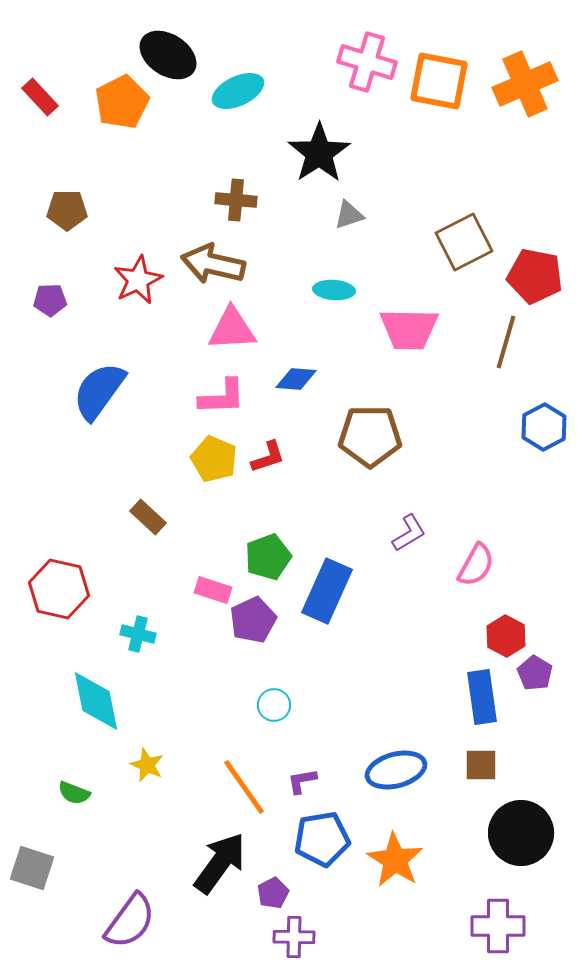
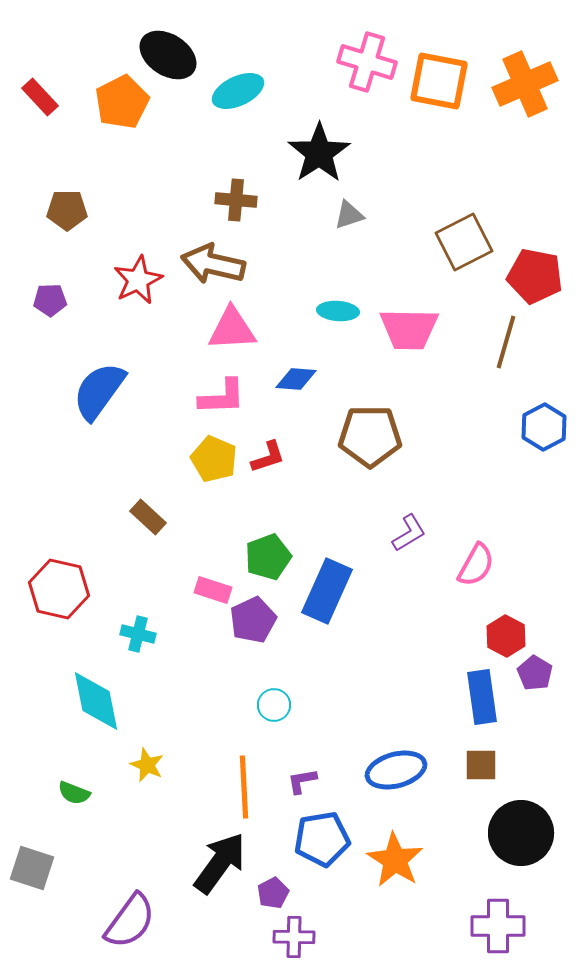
cyan ellipse at (334, 290): moved 4 px right, 21 px down
orange line at (244, 787): rotated 32 degrees clockwise
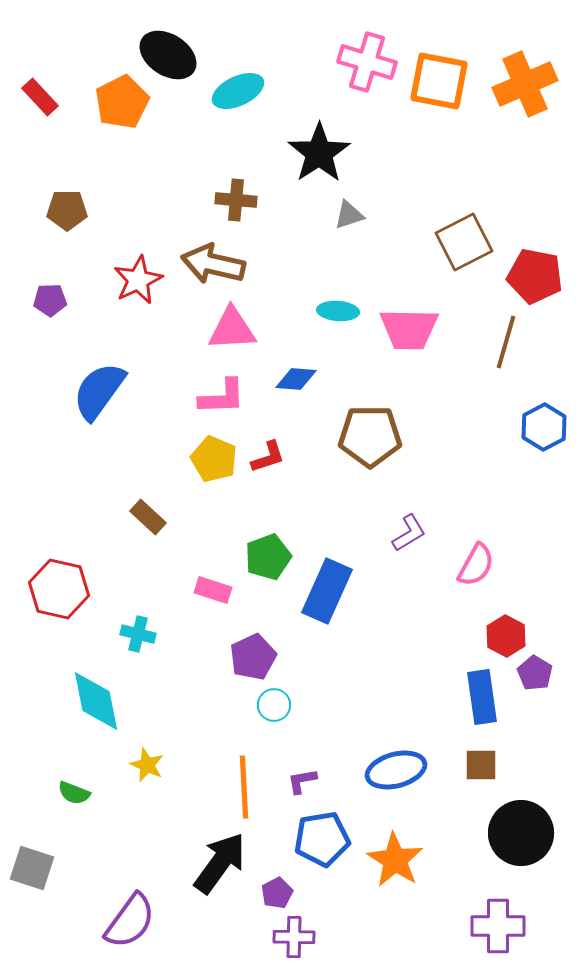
purple pentagon at (253, 620): moved 37 px down
purple pentagon at (273, 893): moved 4 px right
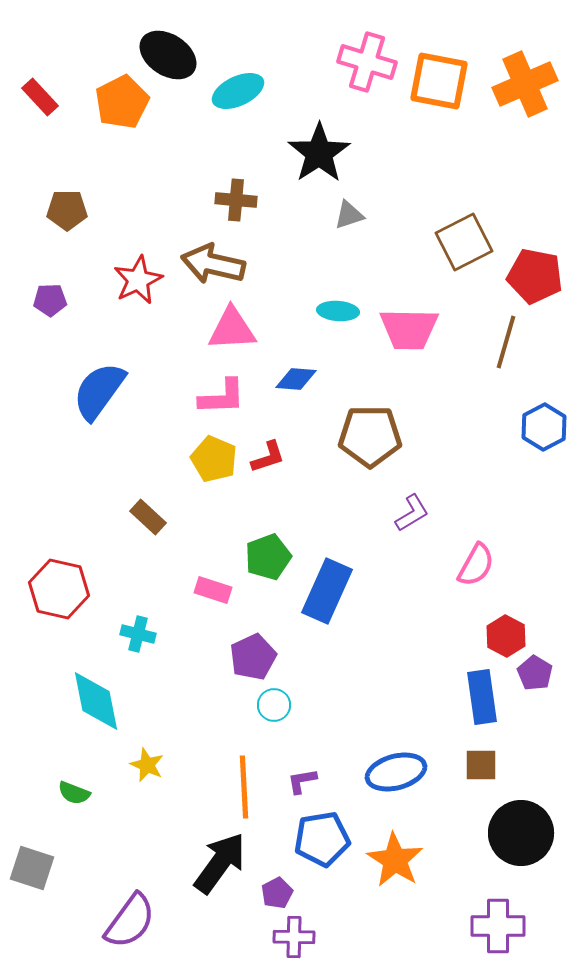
purple L-shape at (409, 533): moved 3 px right, 20 px up
blue ellipse at (396, 770): moved 2 px down
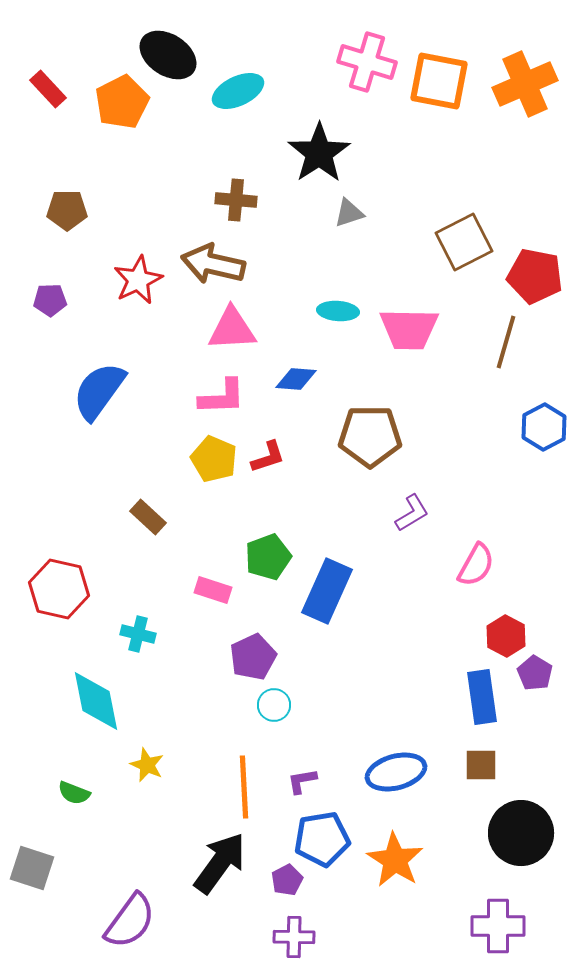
red rectangle at (40, 97): moved 8 px right, 8 px up
gray triangle at (349, 215): moved 2 px up
purple pentagon at (277, 893): moved 10 px right, 13 px up
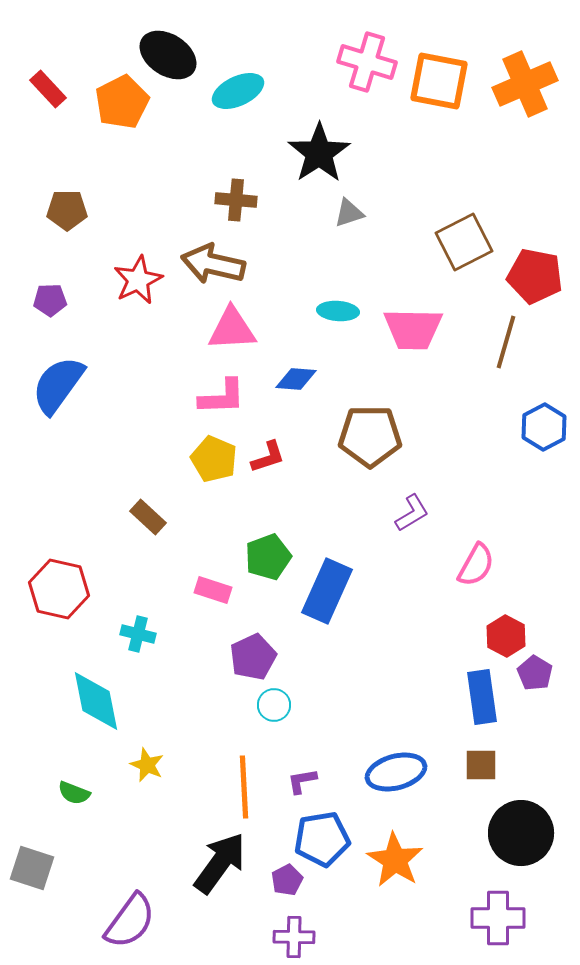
pink trapezoid at (409, 329): moved 4 px right
blue semicircle at (99, 391): moved 41 px left, 6 px up
purple cross at (498, 926): moved 8 px up
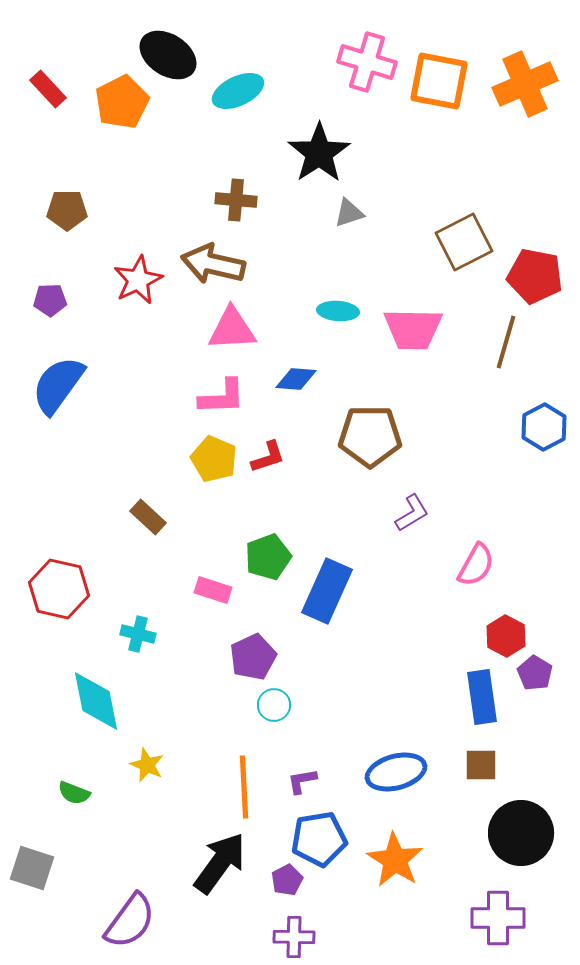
blue pentagon at (322, 839): moved 3 px left
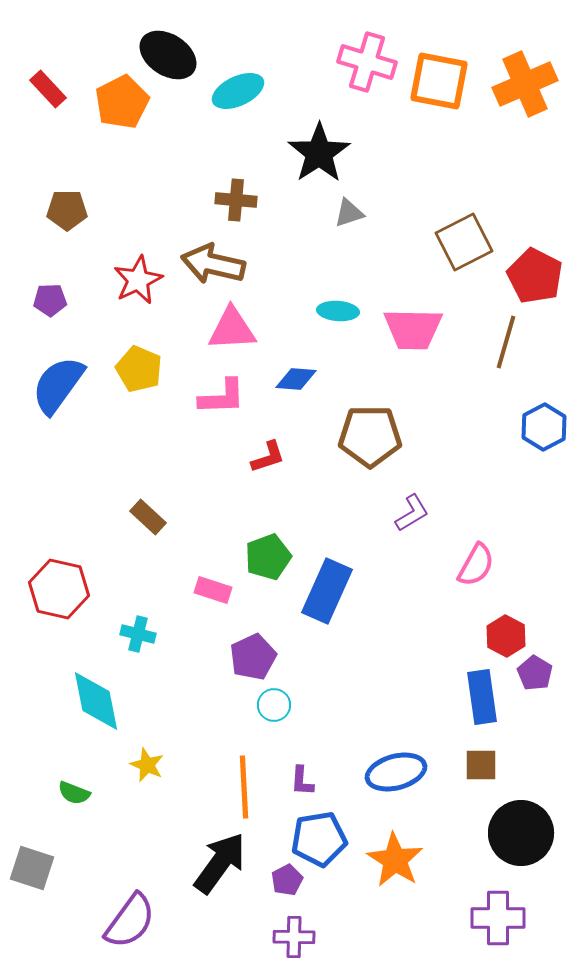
red pentagon at (535, 276): rotated 16 degrees clockwise
yellow pentagon at (214, 459): moved 75 px left, 90 px up
purple L-shape at (302, 781): rotated 76 degrees counterclockwise
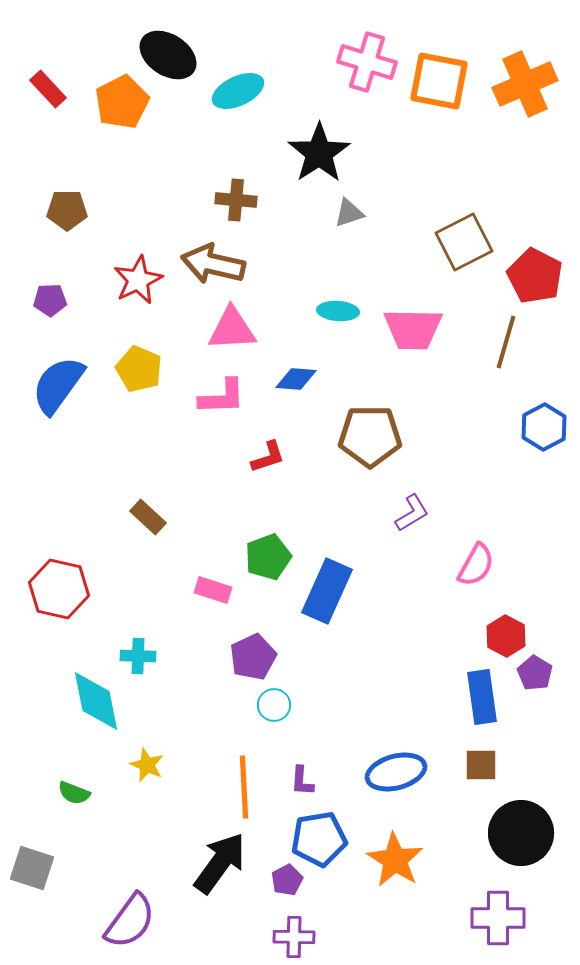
cyan cross at (138, 634): moved 22 px down; rotated 12 degrees counterclockwise
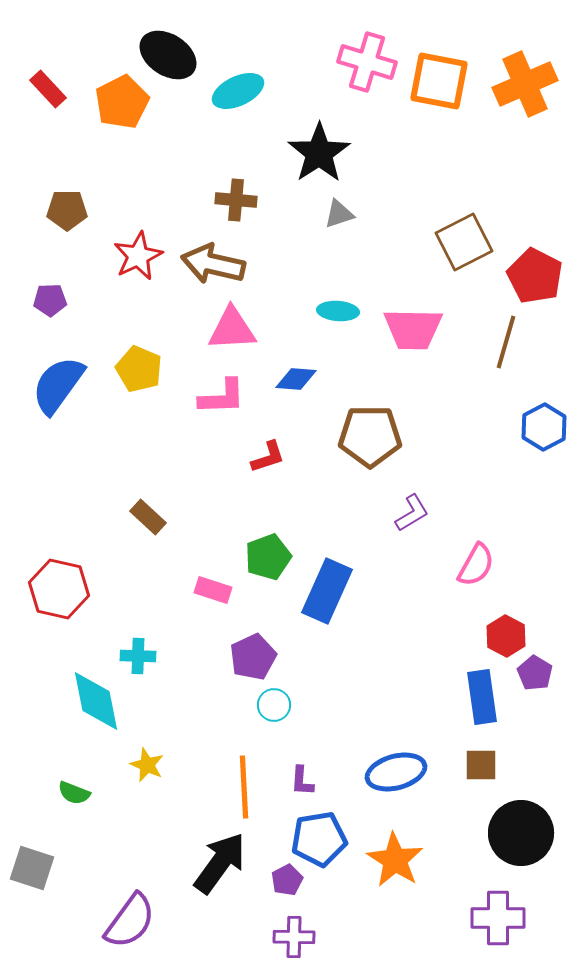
gray triangle at (349, 213): moved 10 px left, 1 px down
red star at (138, 280): moved 24 px up
